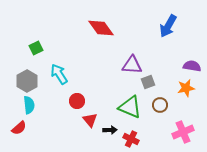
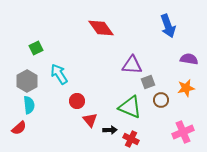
blue arrow: rotated 50 degrees counterclockwise
purple semicircle: moved 3 px left, 7 px up
brown circle: moved 1 px right, 5 px up
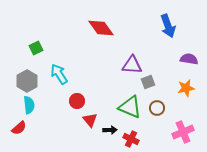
brown circle: moved 4 px left, 8 px down
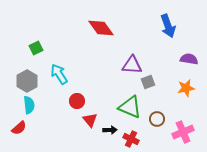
brown circle: moved 11 px down
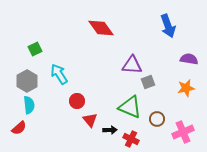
green square: moved 1 px left, 1 px down
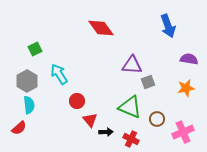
black arrow: moved 4 px left, 2 px down
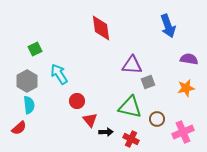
red diamond: rotated 28 degrees clockwise
green triangle: rotated 10 degrees counterclockwise
